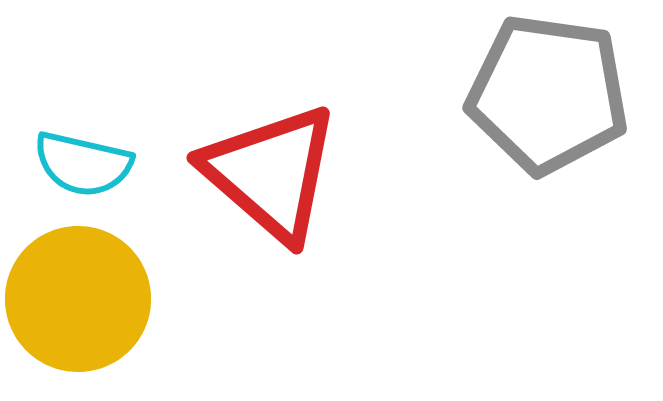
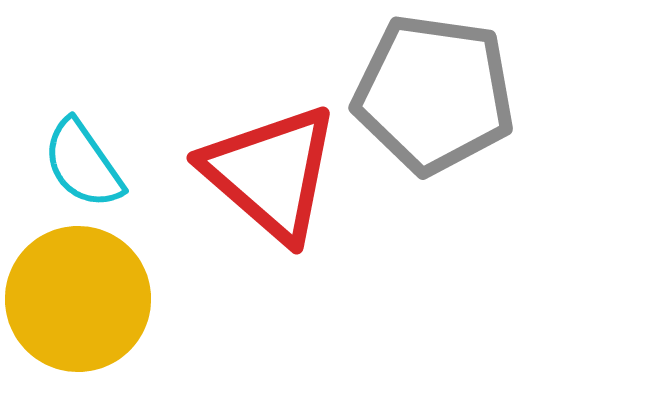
gray pentagon: moved 114 px left
cyan semicircle: rotated 42 degrees clockwise
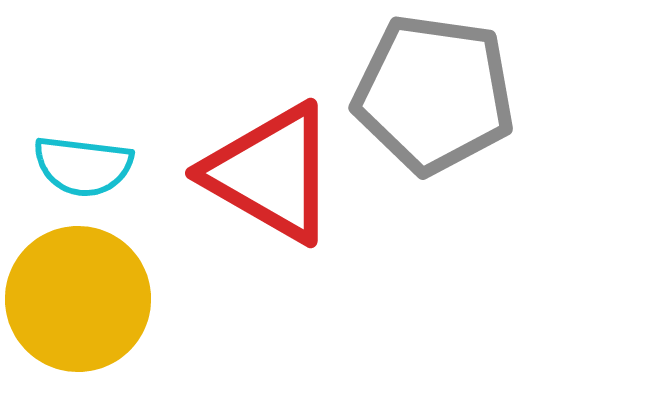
cyan semicircle: moved 2 px down; rotated 48 degrees counterclockwise
red triangle: rotated 11 degrees counterclockwise
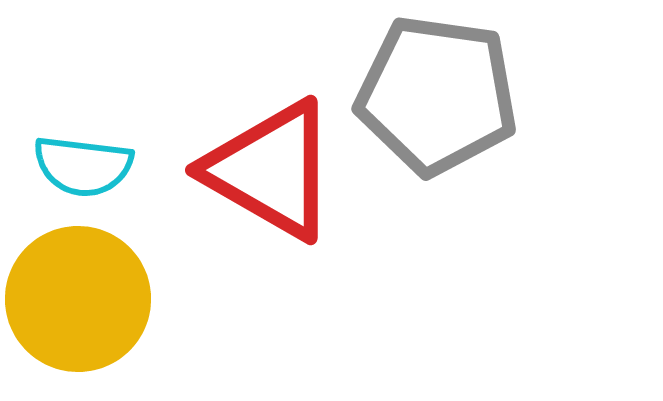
gray pentagon: moved 3 px right, 1 px down
red triangle: moved 3 px up
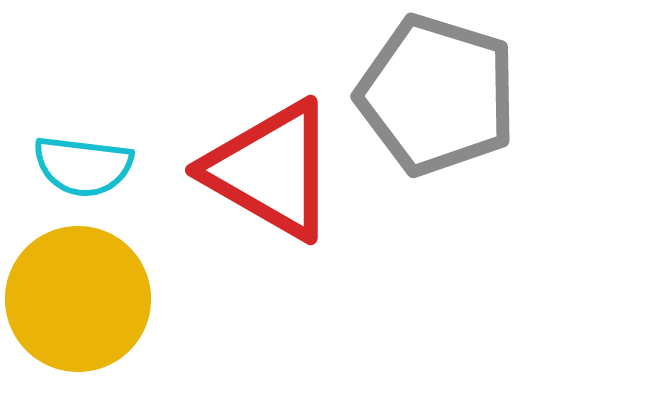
gray pentagon: rotated 9 degrees clockwise
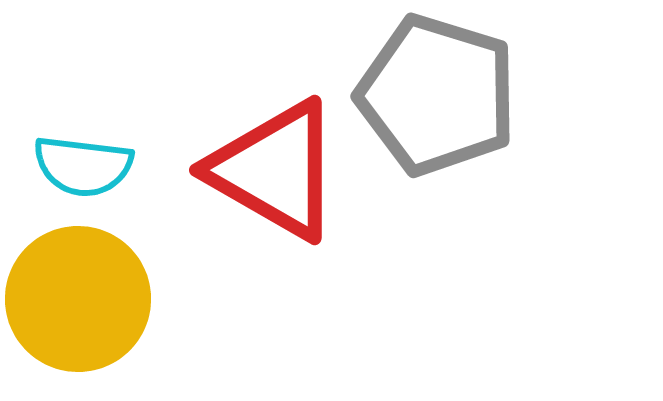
red triangle: moved 4 px right
